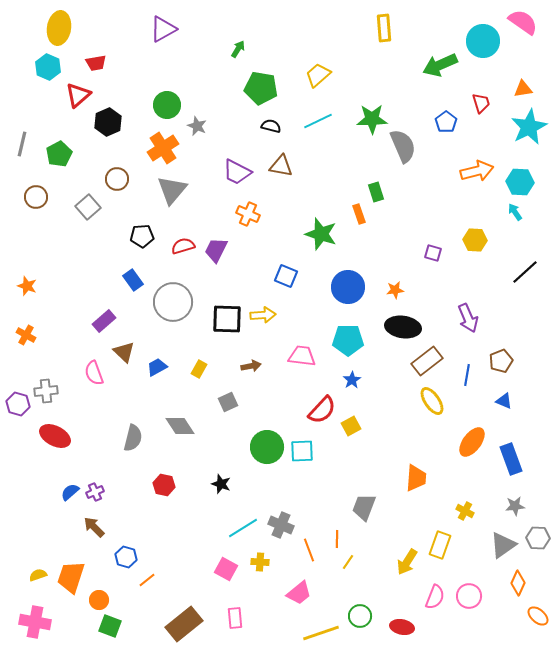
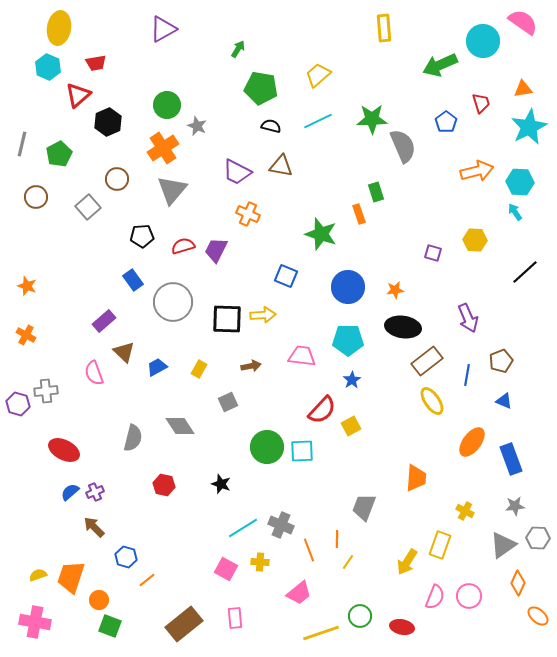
red ellipse at (55, 436): moved 9 px right, 14 px down
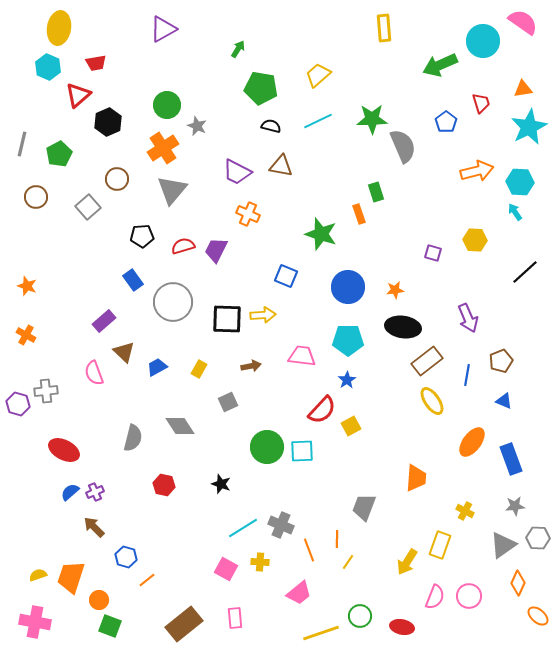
blue star at (352, 380): moved 5 px left
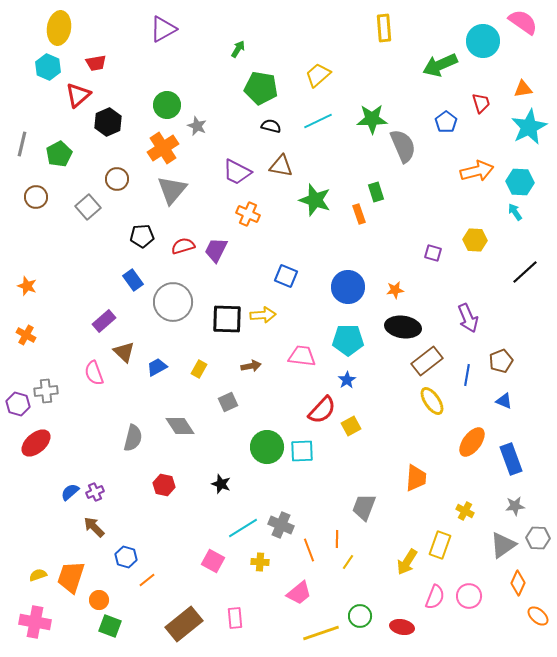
green star at (321, 234): moved 6 px left, 34 px up
red ellipse at (64, 450): moved 28 px left, 7 px up; rotated 68 degrees counterclockwise
pink square at (226, 569): moved 13 px left, 8 px up
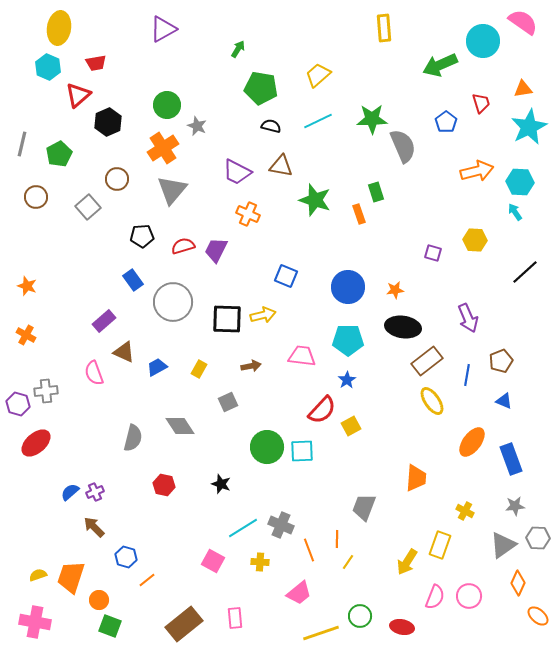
yellow arrow at (263, 315): rotated 10 degrees counterclockwise
brown triangle at (124, 352): rotated 20 degrees counterclockwise
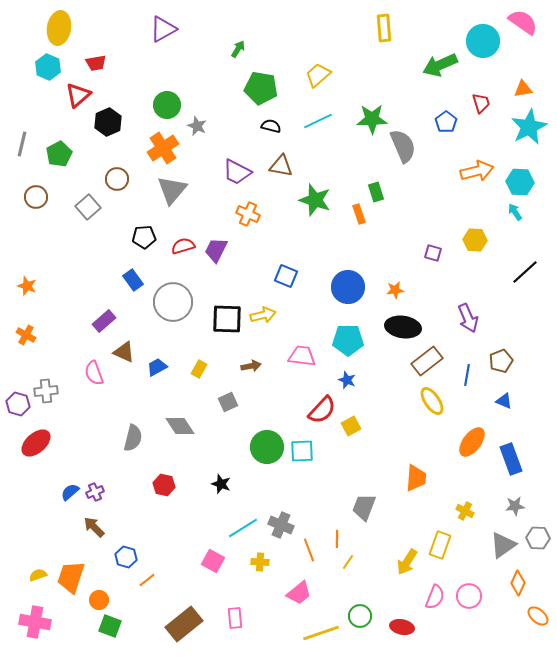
black pentagon at (142, 236): moved 2 px right, 1 px down
blue star at (347, 380): rotated 18 degrees counterclockwise
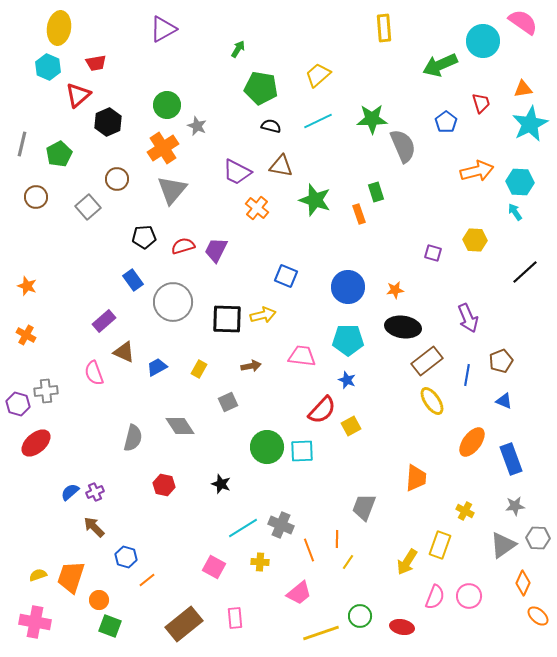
cyan star at (529, 127): moved 1 px right, 3 px up
orange cross at (248, 214): moved 9 px right, 6 px up; rotated 15 degrees clockwise
pink square at (213, 561): moved 1 px right, 6 px down
orange diamond at (518, 583): moved 5 px right
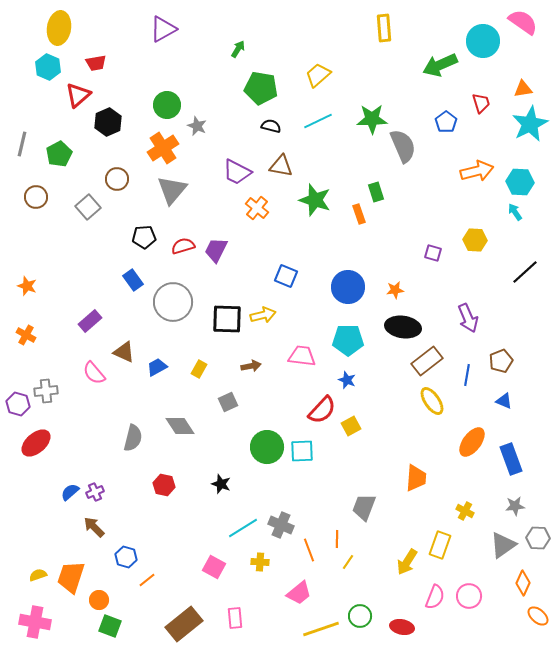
purple rectangle at (104, 321): moved 14 px left
pink semicircle at (94, 373): rotated 20 degrees counterclockwise
yellow line at (321, 633): moved 4 px up
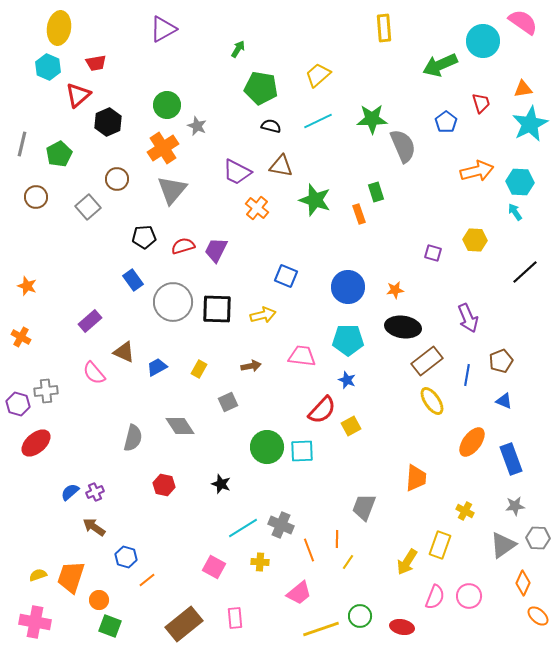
black square at (227, 319): moved 10 px left, 10 px up
orange cross at (26, 335): moved 5 px left, 2 px down
brown arrow at (94, 527): rotated 10 degrees counterclockwise
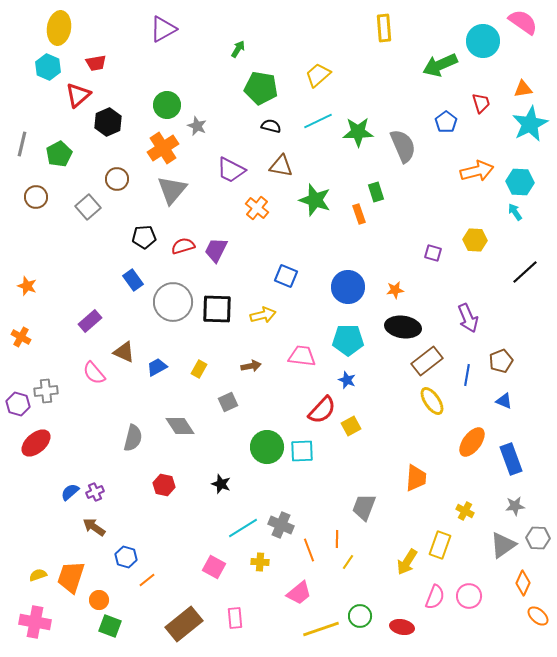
green star at (372, 119): moved 14 px left, 13 px down
purple trapezoid at (237, 172): moved 6 px left, 2 px up
